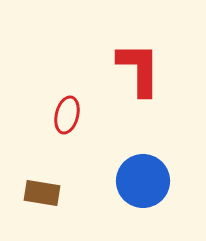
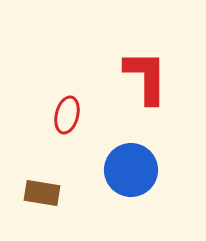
red L-shape: moved 7 px right, 8 px down
blue circle: moved 12 px left, 11 px up
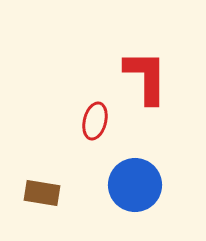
red ellipse: moved 28 px right, 6 px down
blue circle: moved 4 px right, 15 px down
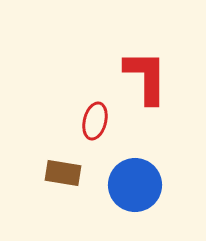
brown rectangle: moved 21 px right, 20 px up
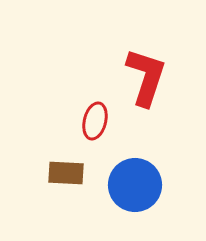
red L-shape: rotated 18 degrees clockwise
brown rectangle: moved 3 px right; rotated 6 degrees counterclockwise
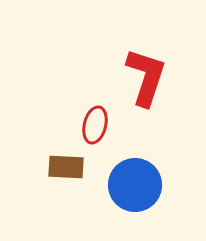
red ellipse: moved 4 px down
brown rectangle: moved 6 px up
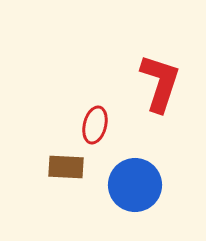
red L-shape: moved 14 px right, 6 px down
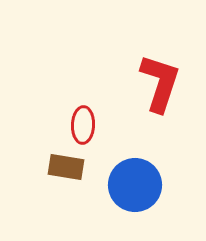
red ellipse: moved 12 px left; rotated 12 degrees counterclockwise
brown rectangle: rotated 6 degrees clockwise
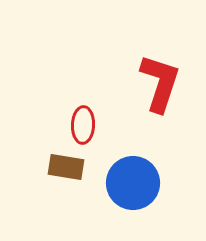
blue circle: moved 2 px left, 2 px up
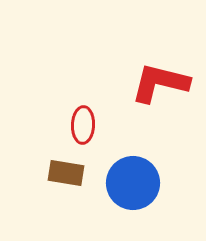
red L-shape: rotated 94 degrees counterclockwise
brown rectangle: moved 6 px down
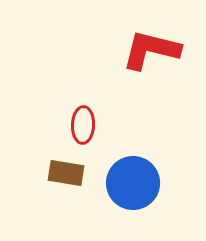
red L-shape: moved 9 px left, 33 px up
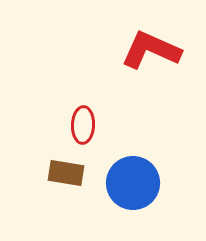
red L-shape: rotated 10 degrees clockwise
